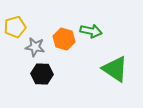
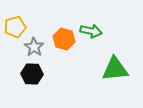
gray star: moved 1 px left; rotated 24 degrees clockwise
green triangle: rotated 40 degrees counterclockwise
black hexagon: moved 10 px left
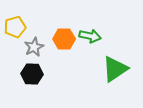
green arrow: moved 1 px left, 5 px down
orange hexagon: rotated 15 degrees counterclockwise
gray star: rotated 12 degrees clockwise
green triangle: rotated 28 degrees counterclockwise
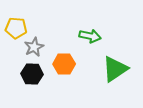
yellow pentagon: moved 1 px right, 1 px down; rotated 20 degrees clockwise
orange hexagon: moved 25 px down
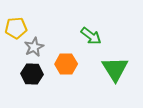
yellow pentagon: rotated 10 degrees counterclockwise
green arrow: moved 1 px right; rotated 25 degrees clockwise
orange hexagon: moved 2 px right
green triangle: rotated 28 degrees counterclockwise
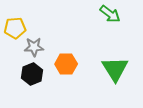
yellow pentagon: moved 1 px left
green arrow: moved 19 px right, 22 px up
gray star: rotated 24 degrees clockwise
black hexagon: rotated 25 degrees counterclockwise
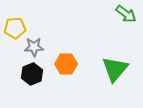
green arrow: moved 16 px right
green triangle: rotated 12 degrees clockwise
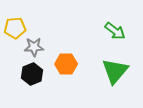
green arrow: moved 11 px left, 17 px down
green triangle: moved 2 px down
